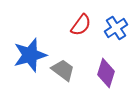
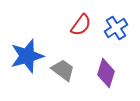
blue star: moved 3 px left, 1 px down
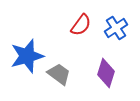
gray trapezoid: moved 4 px left, 4 px down
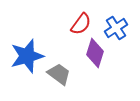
red semicircle: moved 1 px up
purple diamond: moved 11 px left, 20 px up
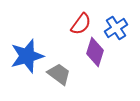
purple diamond: moved 1 px up
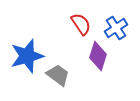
red semicircle: rotated 70 degrees counterclockwise
purple diamond: moved 3 px right, 4 px down
gray trapezoid: moved 1 px left, 1 px down
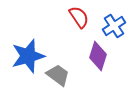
red semicircle: moved 2 px left, 7 px up
blue cross: moved 2 px left, 2 px up
blue star: moved 1 px right
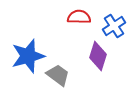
red semicircle: rotated 55 degrees counterclockwise
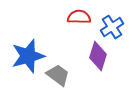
blue cross: moved 2 px left, 1 px down
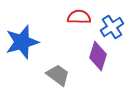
blue star: moved 6 px left, 14 px up
